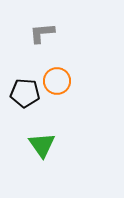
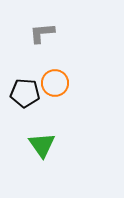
orange circle: moved 2 px left, 2 px down
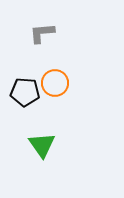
black pentagon: moved 1 px up
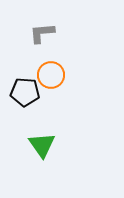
orange circle: moved 4 px left, 8 px up
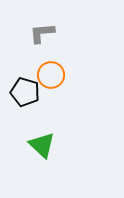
black pentagon: rotated 12 degrees clockwise
green triangle: rotated 12 degrees counterclockwise
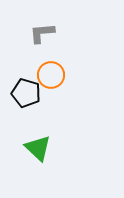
black pentagon: moved 1 px right, 1 px down
green triangle: moved 4 px left, 3 px down
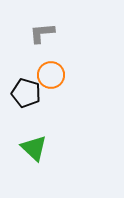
green triangle: moved 4 px left
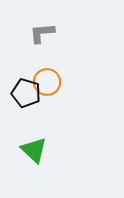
orange circle: moved 4 px left, 7 px down
green triangle: moved 2 px down
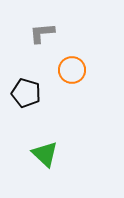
orange circle: moved 25 px right, 12 px up
green triangle: moved 11 px right, 4 px down
